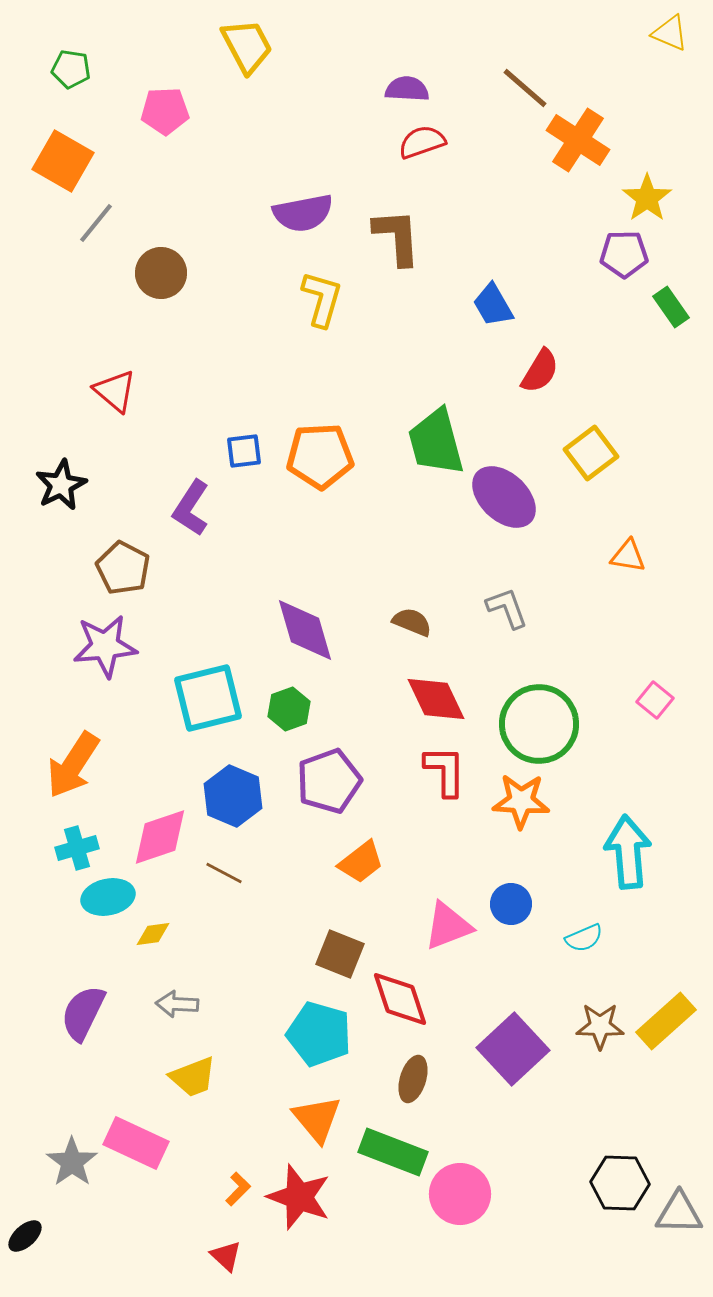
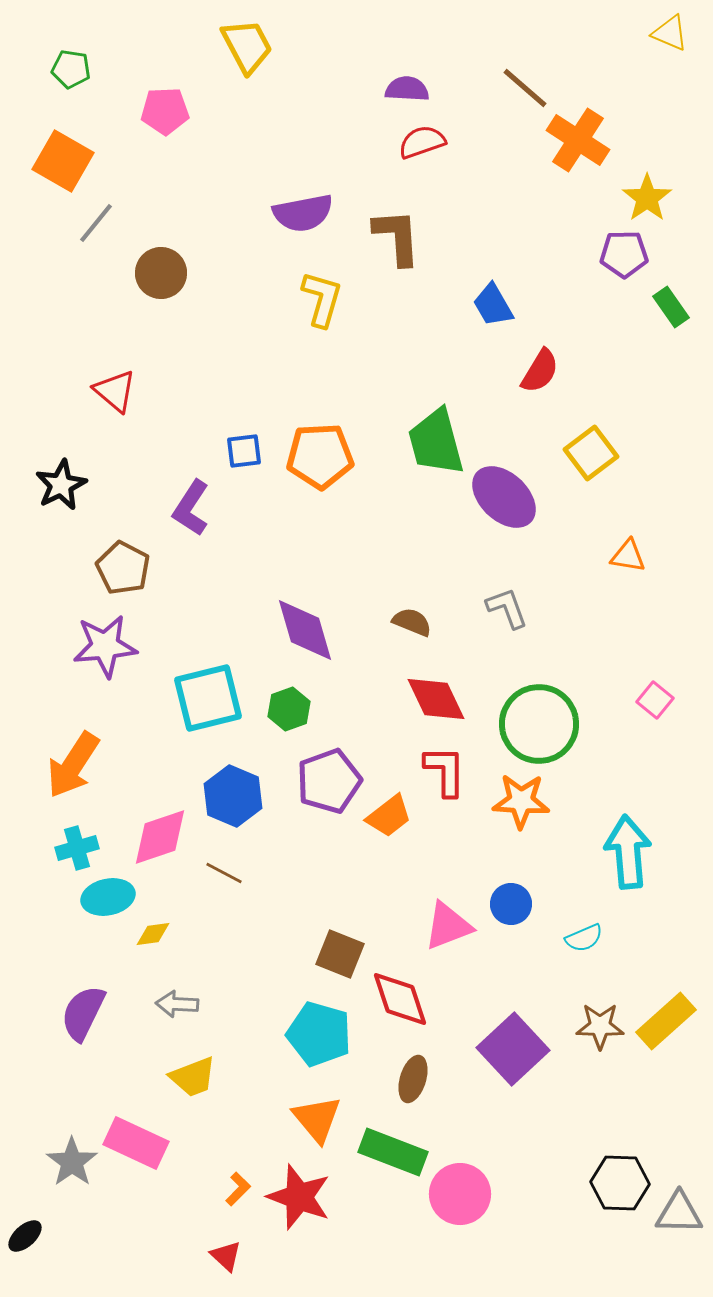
orange trapezoid at (361, 862): moved 28 px right, 46 px up
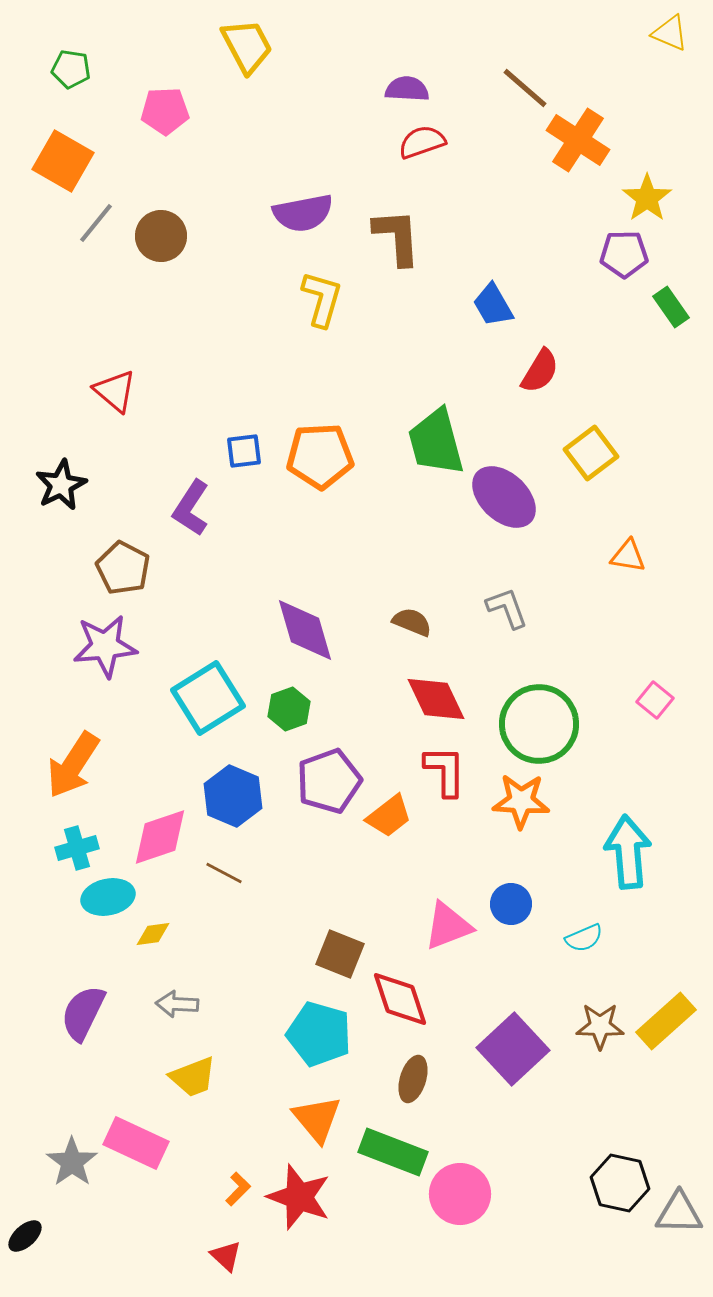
brown circle at (161, 273): moved 37 px up
cyan square at (208, 698): rotated 18 degrees counterclockwise
black hexagon at (620, 1183): rotated 10 degrees clockwise
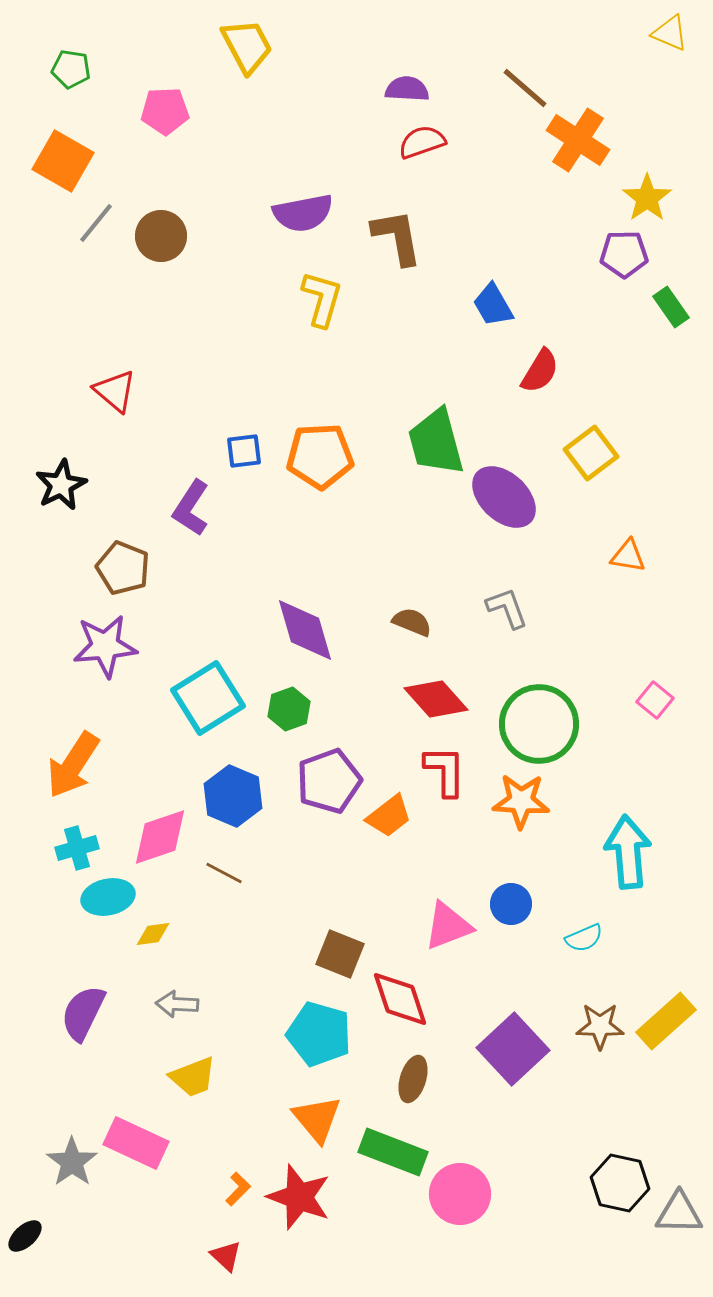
brown L-shape at (397, 237): rotated 6 degrees counterclockwise
brown pentagon at (123, 568): rotated 6 degrees counterclockwise
red diamond at (436, 699): rotated 16 degrees counterclockwise
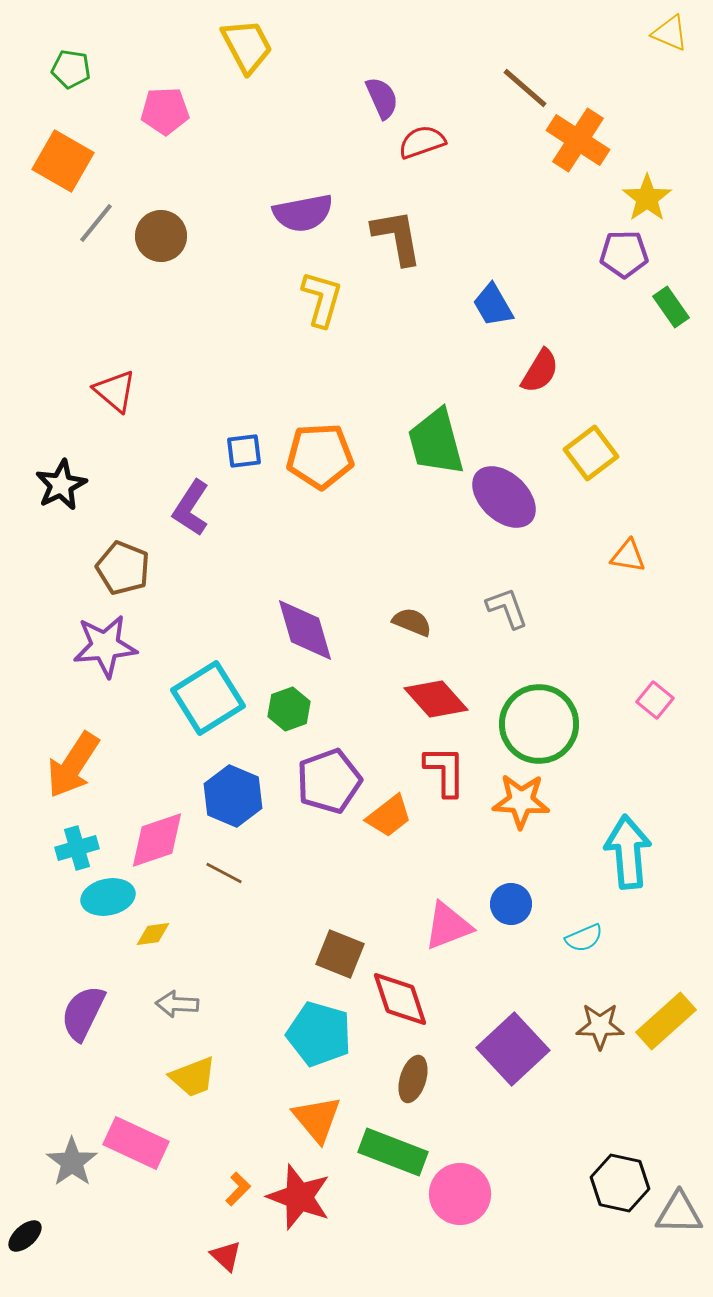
purple semicircle at (407, 89): moved 25 px left, 9 px down; rotated 63 degrees clockwise
pink diamond at (160, 837): moved 3 px left, 3 px down
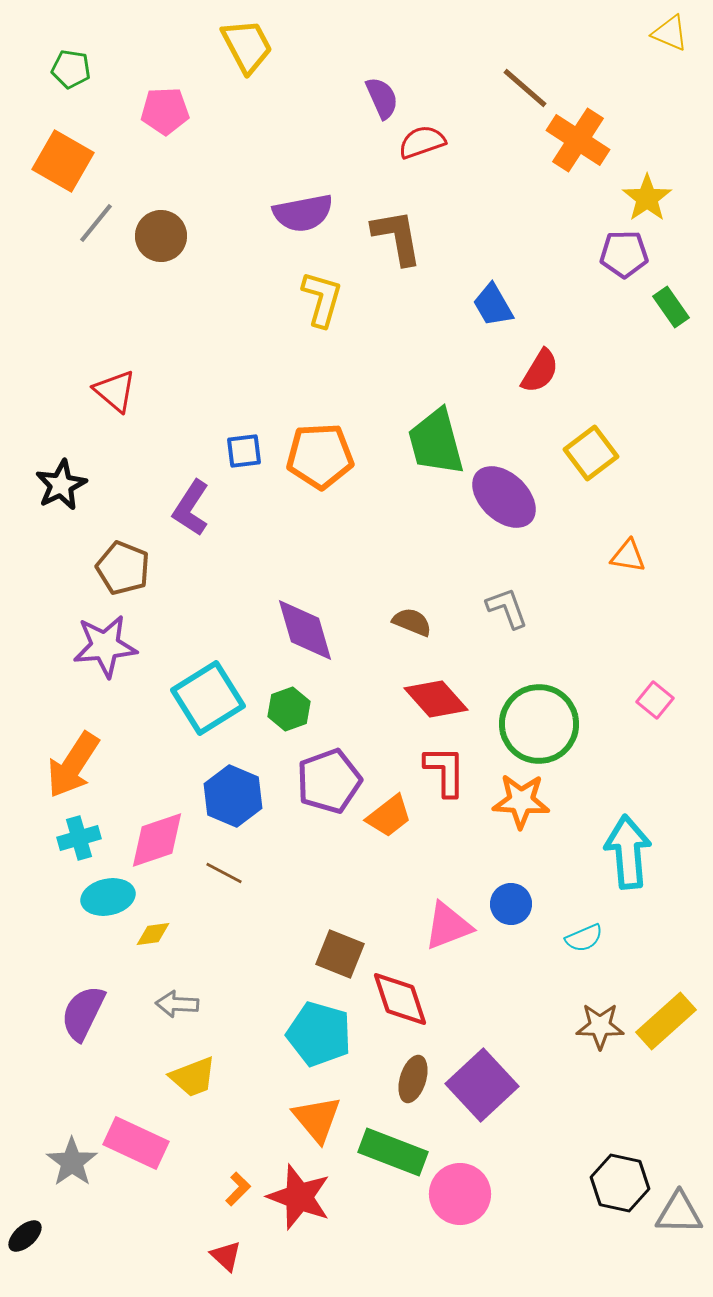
cyan cross at (77, 848): moved 2 px right, 10 px up
purple square at (513, 1049): moved 31 px left, 36 px down
